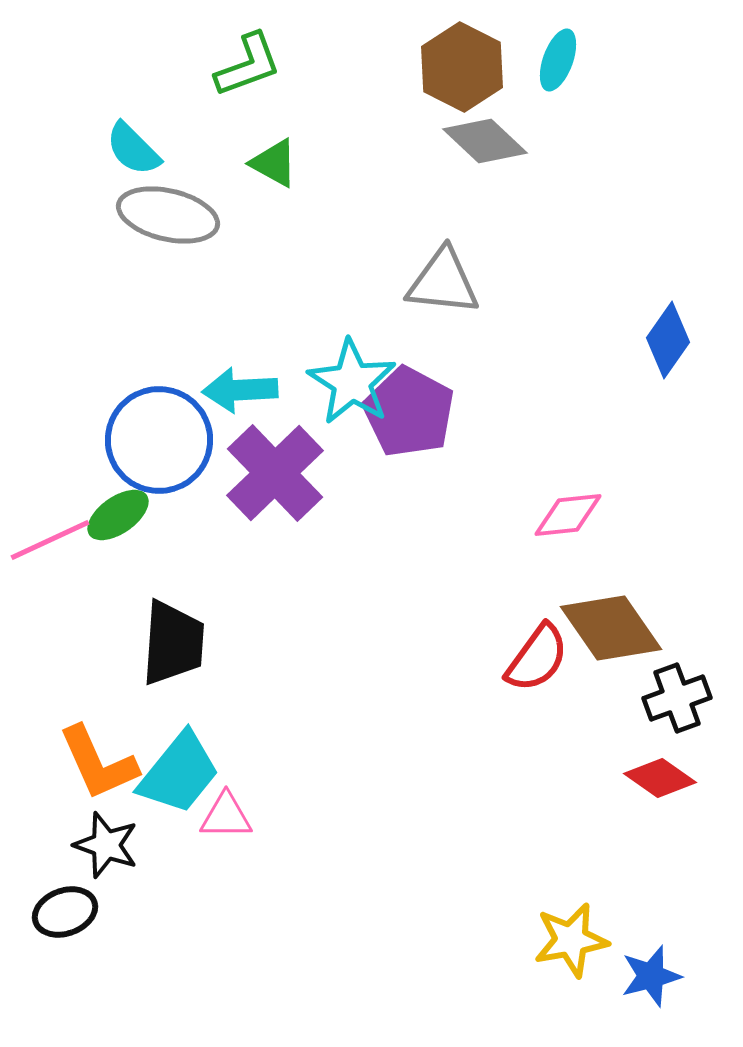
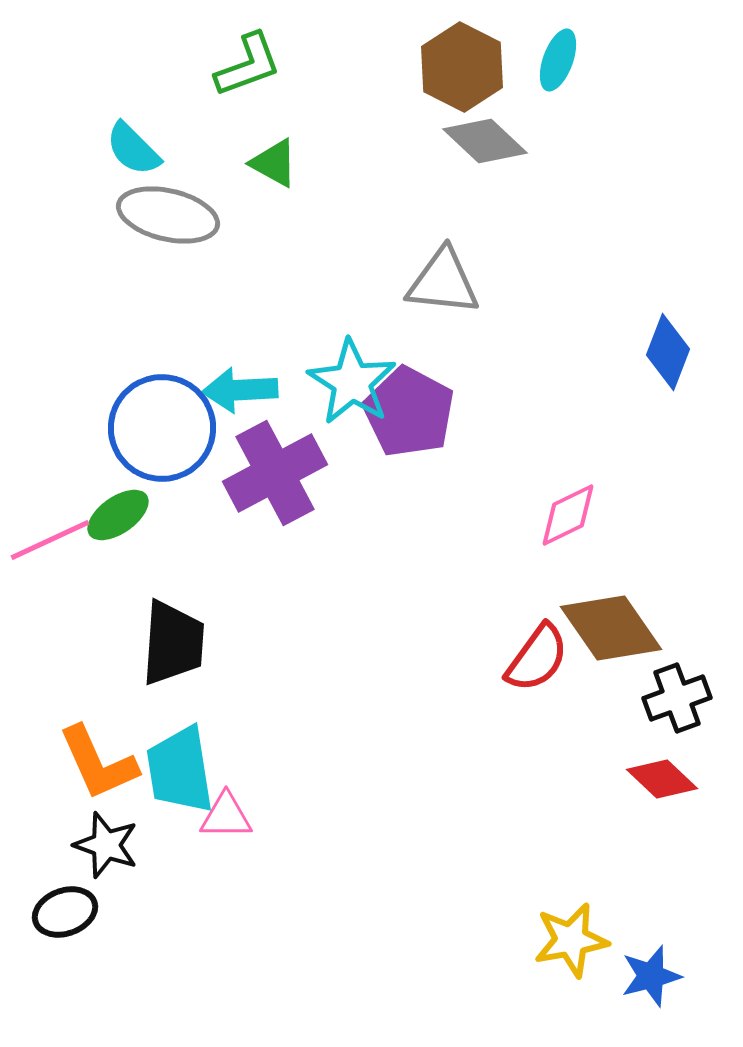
blue diamond: moved 12 px down; rotated 14 degrees counterclockwise
blue circle: moved 3 px right, 12 px up
purple cross: rotated 16 degrees clockwise
pink diamond: rotated 20 degrees counterclockwise
cyan trapezoid: moved 1 px right, 3 px up; rotated 132 degrees clockwise
red diamond: moved 2 px right, 1 px down; rotated 8 degrees clockwise
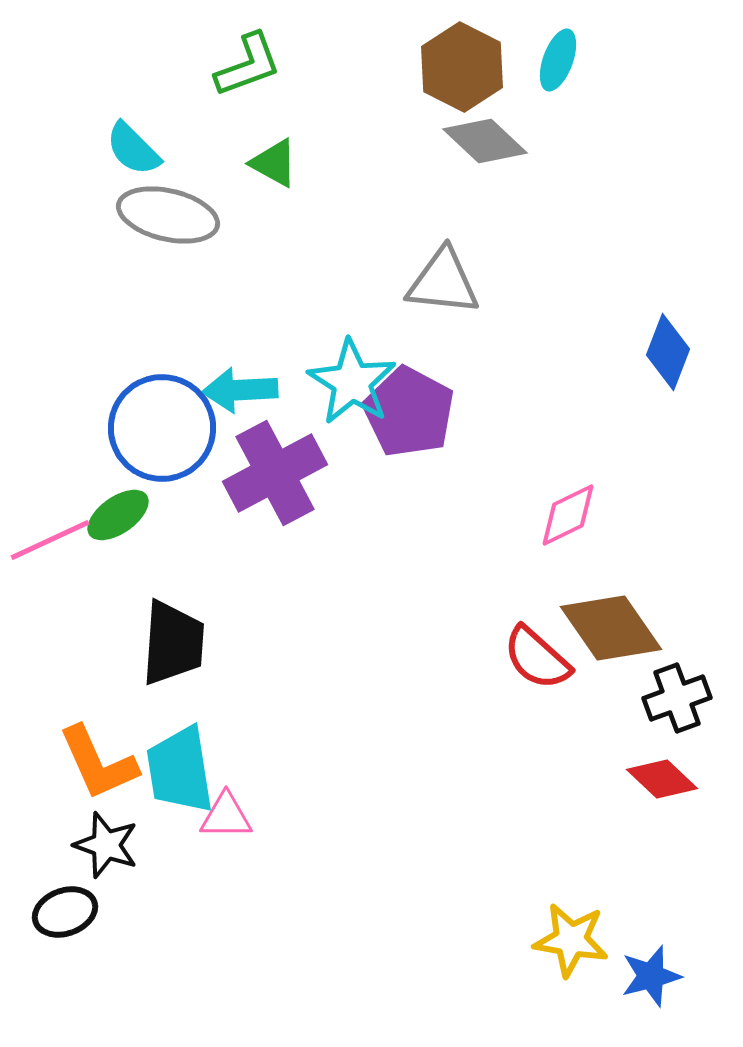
red semicircle: rotated 96 degrees clockwise
yellow star: rotated 20 degrees clockwise
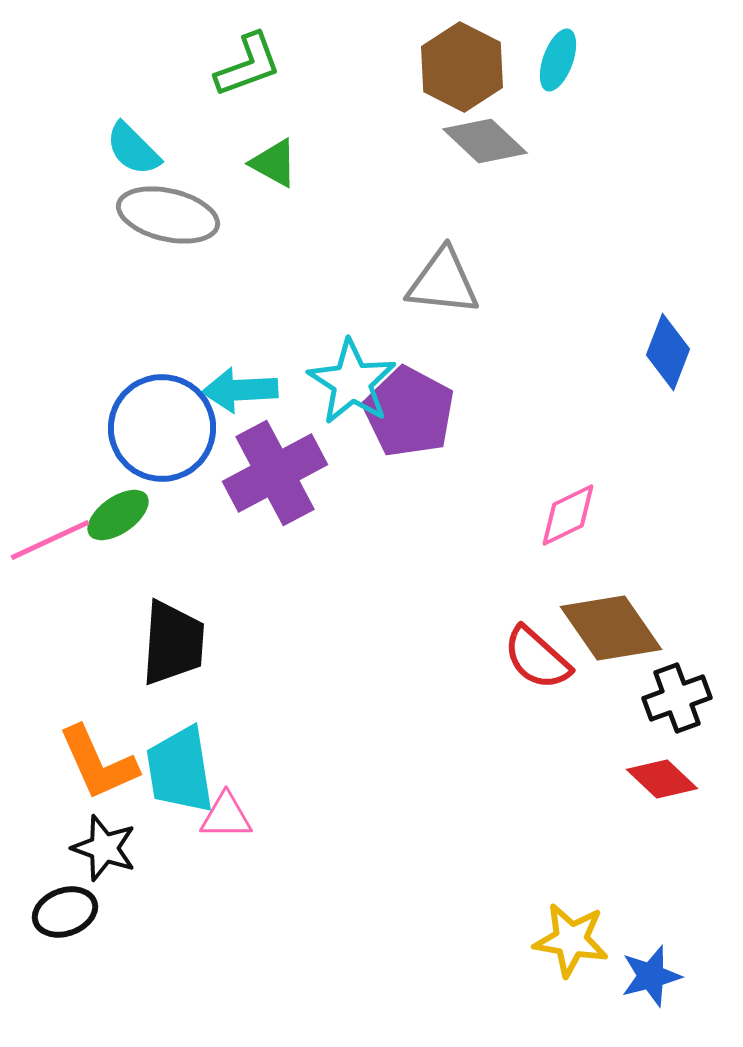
black star: moved 2 px left, 3 px down
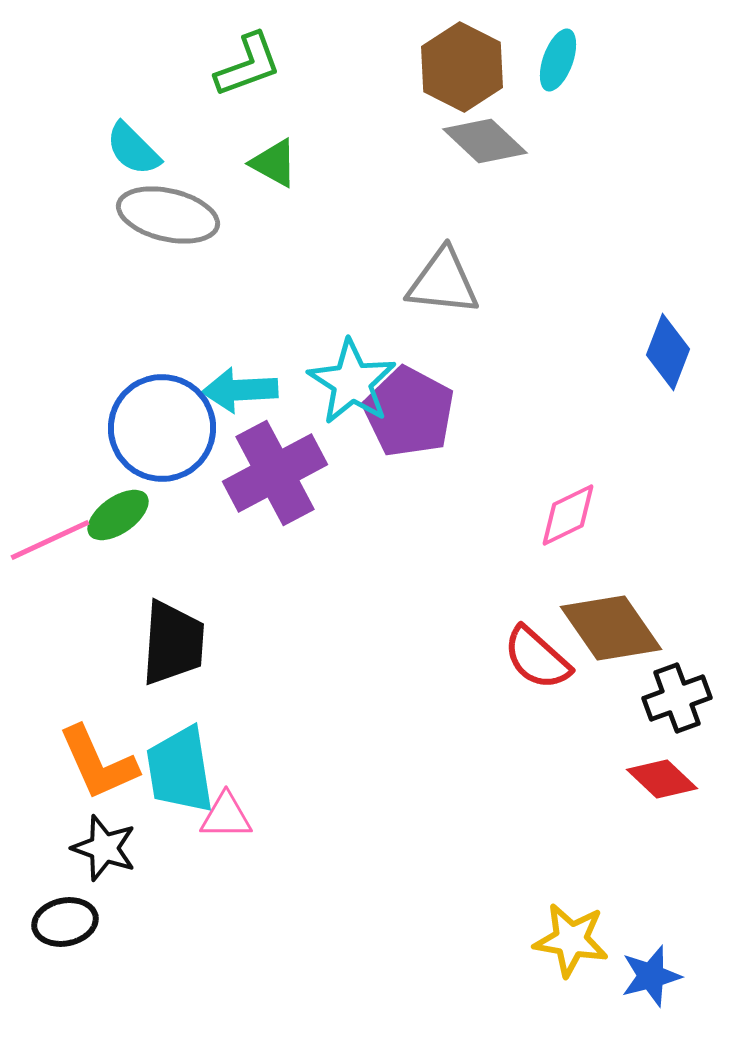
black ellipse: moved 10 px down; rotated 8 degrees clockwise
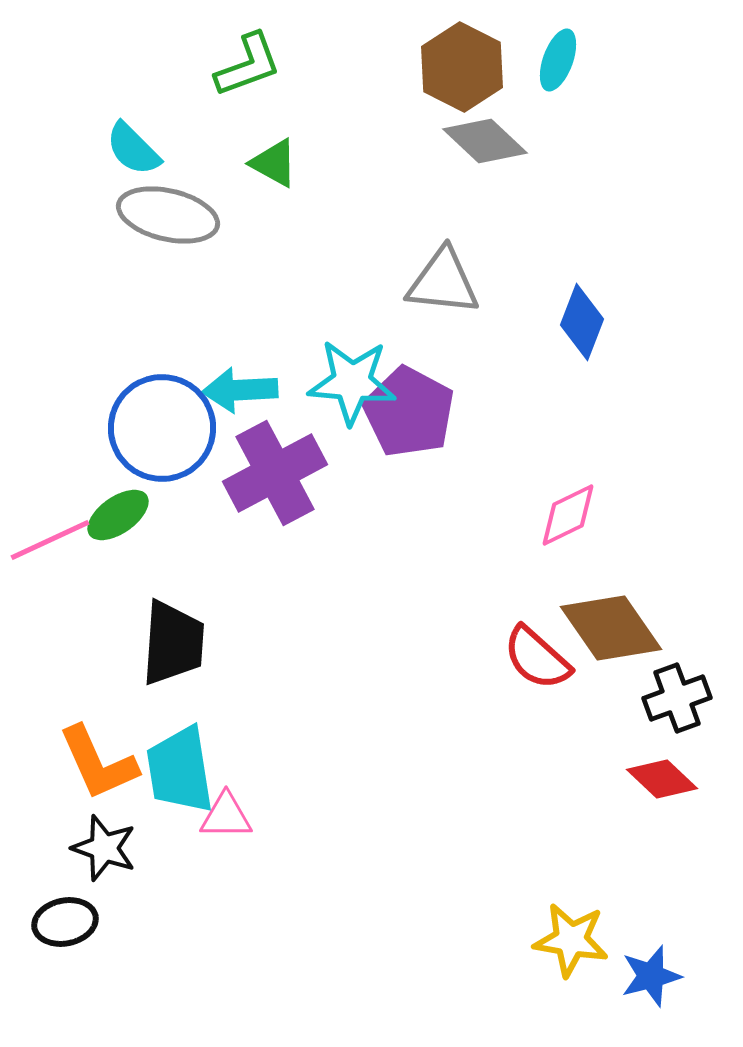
blue diamond: moved 86 px left, 30 px up
cyan star: rotated 28 degrees counterclockwise
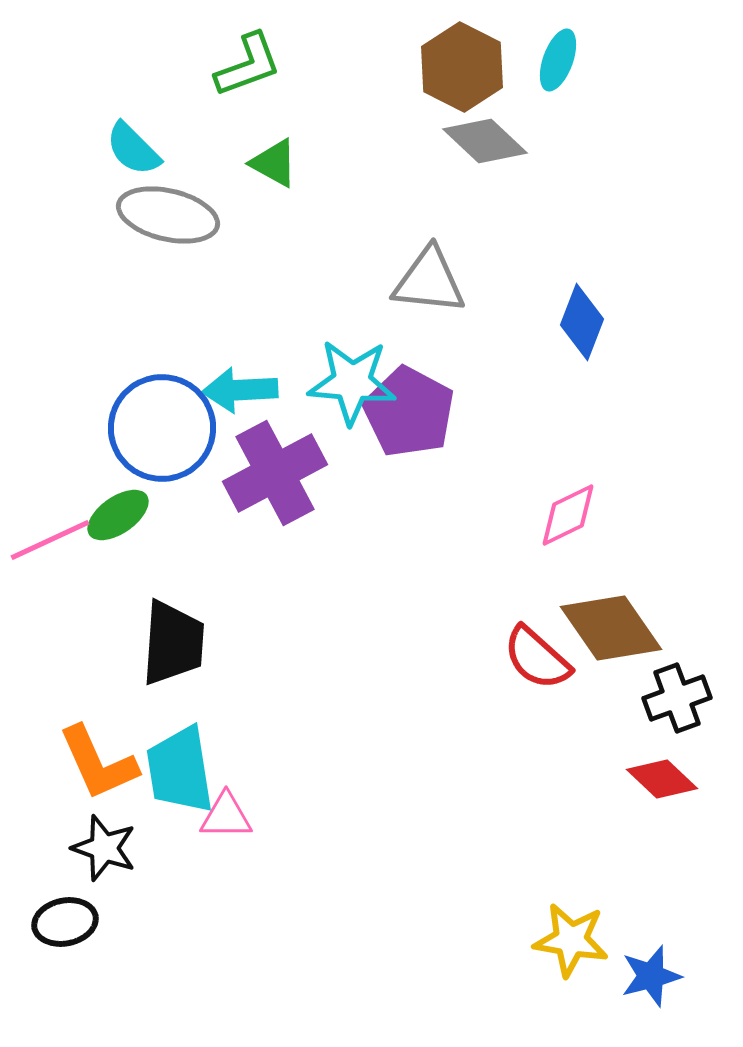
gray triangle: moved 14 px left, 1 px up
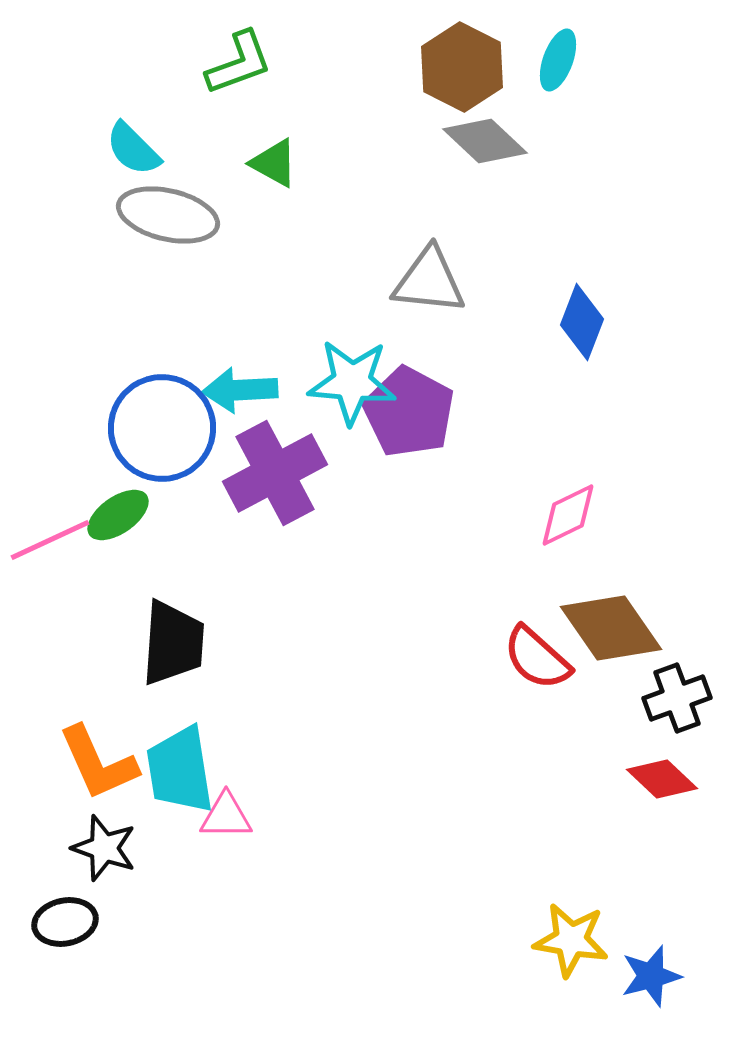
green L-shape: moved 9 px left, 2 px up
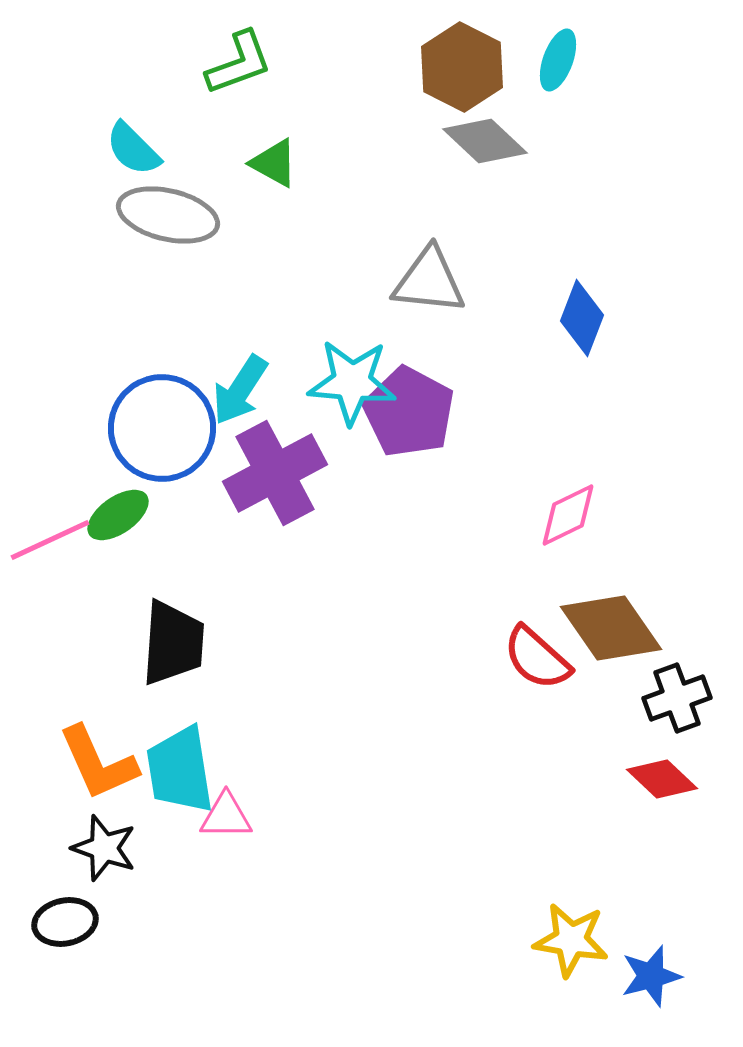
blue diamond: moved 4 px up
cyan arrow: rotated 54 degrees counterclockwise
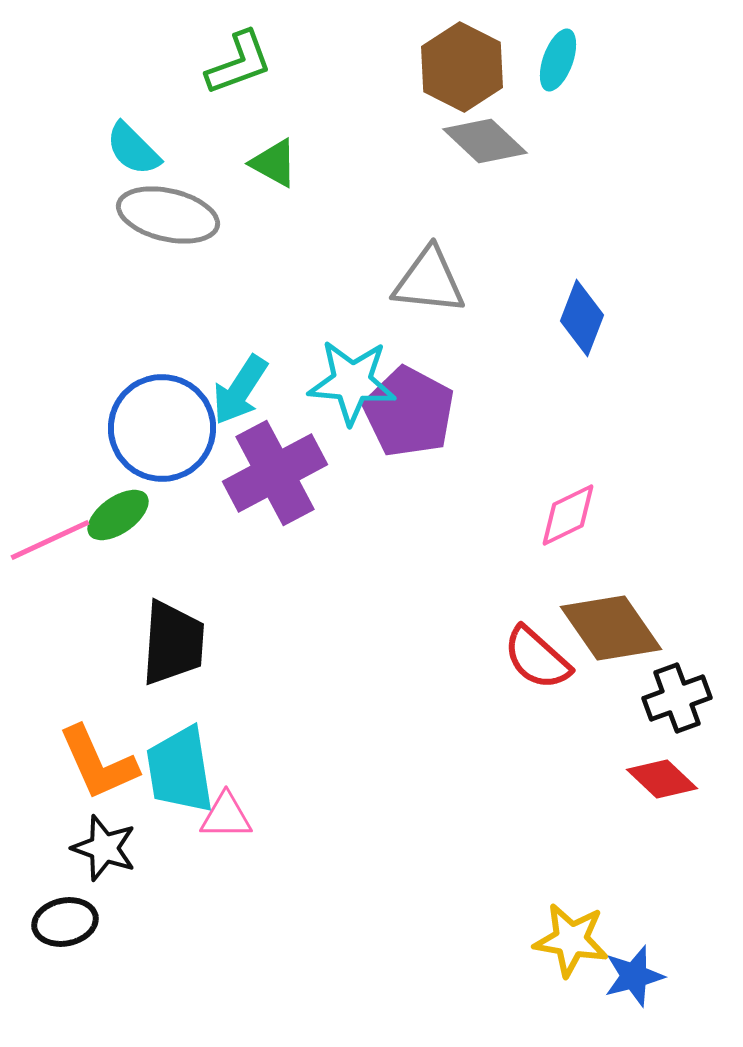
blue star: moved 17 px left
